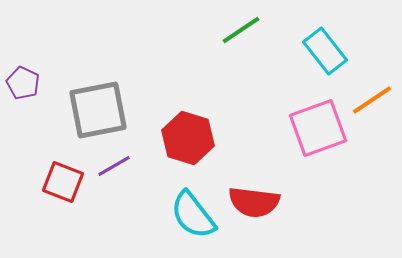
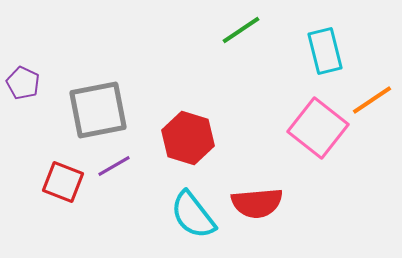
cyan rectangle: rotated 24 degrees clockwise
pink square: rotated 32 degrees counterclockwise
red semicircle: moved 3 px right, 1 px down; rotated 12 degrees counterclockwise
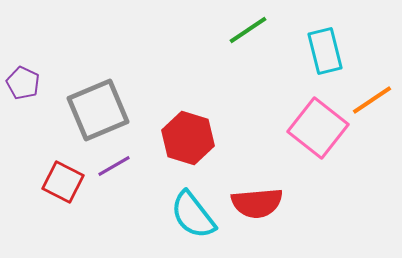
green line: moved 7 px right
gray square: rotated 12 degrees counterclockwise
red square: rotated 6 degrees clockwise
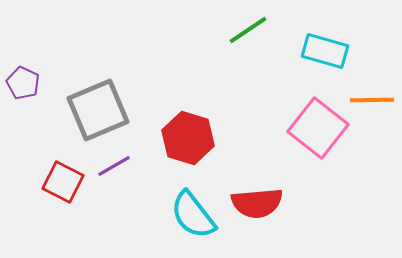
cyan rectangle: rotated 60 degrees counterclockwise
orange line: rotated 33 degrees clockwise
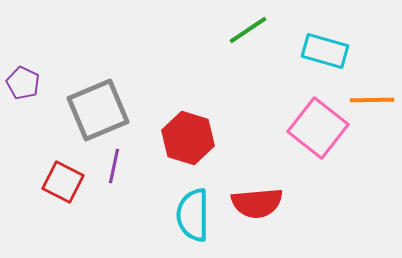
purple line: rotated 48 degrees counterclockwise
cyan semicircle: rotated 38 degrees clockwise
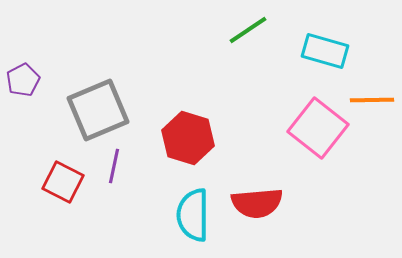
purple pentagon: moved 3 px up; rotated 20 degrees clockwise
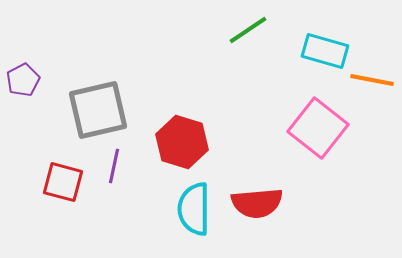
orange line: moved 20 px up; rotated 12 degrees clockwise
gray square: rotated 10 degrees clockwise
red hexagon: moved 6 px left, 4 px down
red square: rotated 12 degrees counterclockwise
cyan semicircle: moved 1 px right, 6 px up
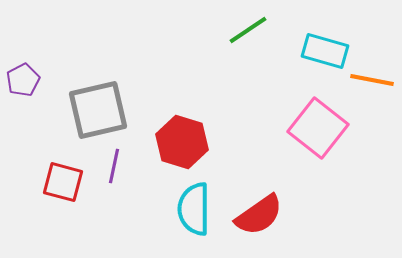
red semicircle: moved 2 px right, 12 px down; rotated 30 degrees counterclockwise
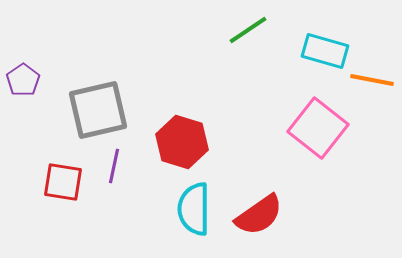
purple pentagon: rotated 8 degrees counterclockwise
red square: rotated 6 degrees counterclockwise
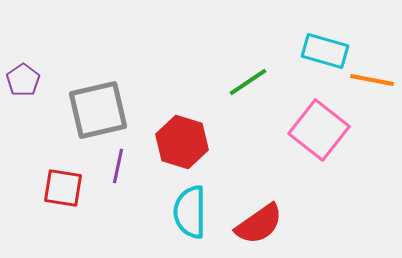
green line: moved 52 px down
pink square: moved 1 px right, 2 px down
purple line: moved 4 px right
red square: moved 6 px down
cyan semicircle: moved 4 px left, 3 px down
red semicircle: moved 9 px down
